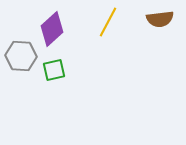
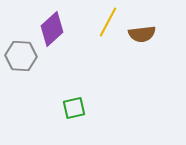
brown semicircle: moved 18 px left, 15 px down
green square: moved 20 px right, 38 px down
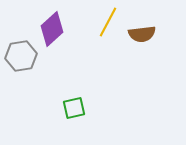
gray hexagon: rotated 12 degrees counterclockwise
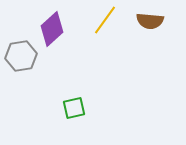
yellow line: moved 3 px left, 2 px up; rotated 8 degrees clockwise
brown semicircle: moved 8 px right, 13 px up; rotated 12 degrees clockwise
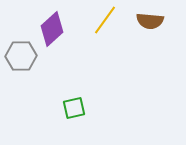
gray hexagon: rotated 8 degrees clockwise
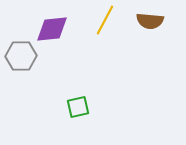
yellow line: rotated 8 degrees counterclockwise
purple diamond: rotated 36 degrees clockwise
green square: moved 4 px right, 1 px up
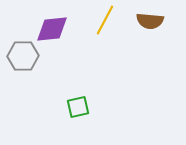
gray hexagon: moved 2 px right
